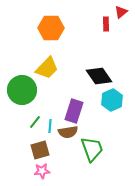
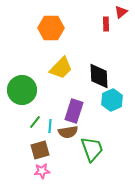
yellow trapezoid: moved 14 px right
black diamond: rotated 32 degrees clockwise
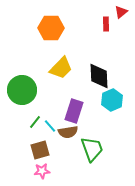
cyan line: rotated 48 degrees counterclockwise
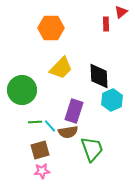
green line: rotated 48 degrees clockwise
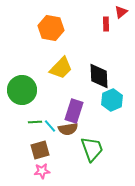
orange hexagon: rotated 10 degrees clockwise
brown semicircle: moved 3 px up
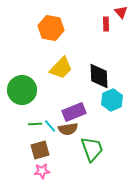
red triangle: rotated 32 degrees counterclockwise
purple rectangle: moved 1 px down; rotated 50 degrees clockwise
green line: moved 2 px down
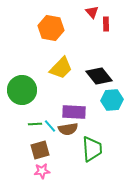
red triangle: moved 29 px left
black diamond: rotated 36 degrees counterclockwise
cyan hexagon: rotated 20 degrees clockwise
purple rectangle: rotated 25 degrees clockwise
green trapezoid: rotated 16 degrees clockwise
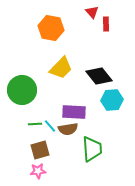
pink star: moved 4 px left
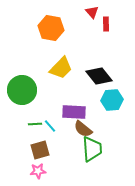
brown semicircle: moved 15 px right; rotated 48 degrees clockwise
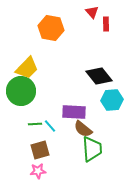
yellow trapezoid: moved 34 px left
green circle: moved 1 px left, 1 px down
